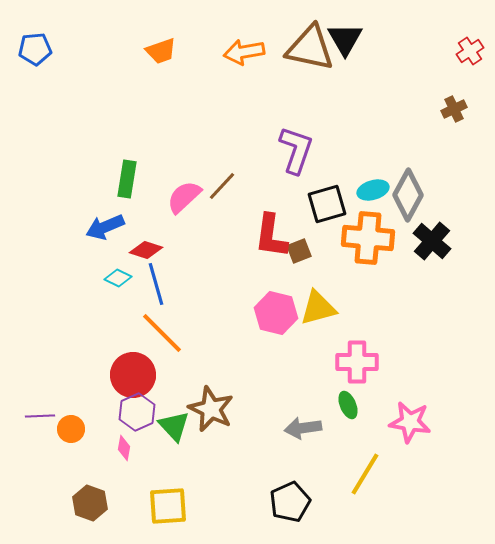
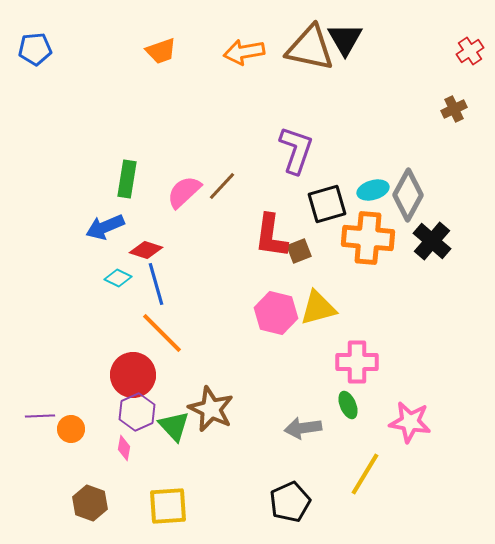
pink semicircle: moved 5 px up
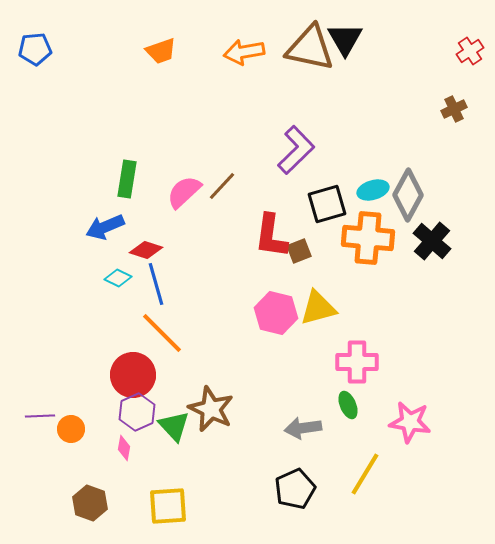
purple L-shape: rotated 27 degrees clockwise
black pentagon: moved 5 px right, 13 px up
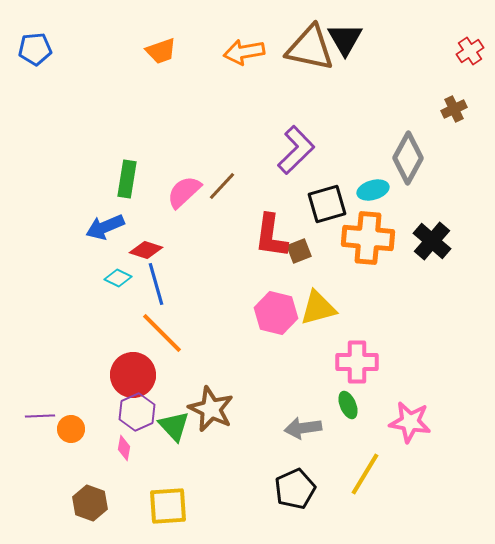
gray diamond: moved 37 px up
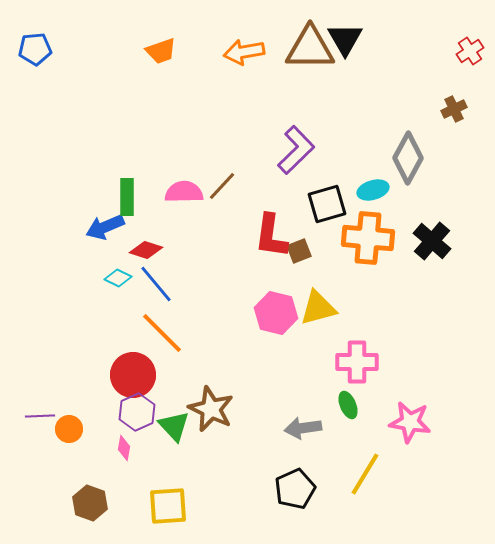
brown triangle: rotated 12 degrees counterclockwise
green rectangle: moved 18 px down; rotated 9 degrees counterclockwise
pink semicircle: rotated 42 degrees clockwise
blue line: rotated 24 degrees counterclockwise
orange circle: moved 2 px left
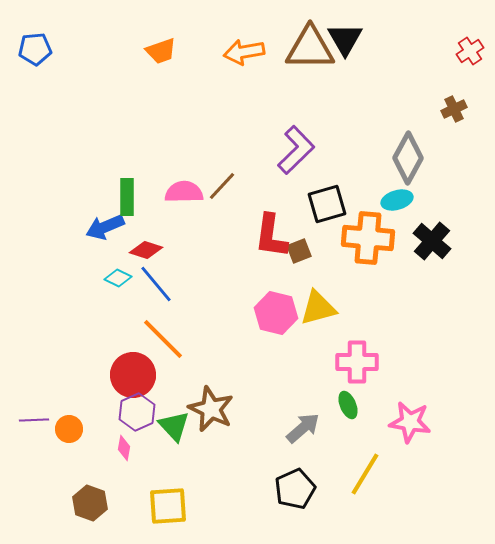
cyan ellipse: moved 24 px right, 10 px down
orange line: moved 1 px right, 6 px down
purple line: moved 6 px left, 4 px down
gray arrow: rotated 147 degrees clockwise
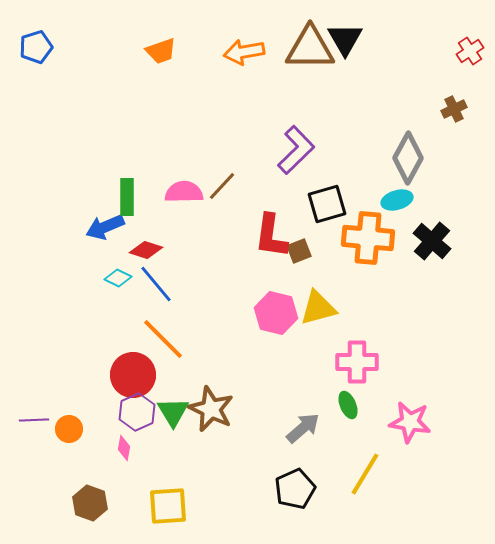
blue pentagon: moved 1 px right, 2 px up; rotated 12 degrees counterclockwise
green triangle: moved 1 px left, 14 px up; rotated 12 degrees clockwise
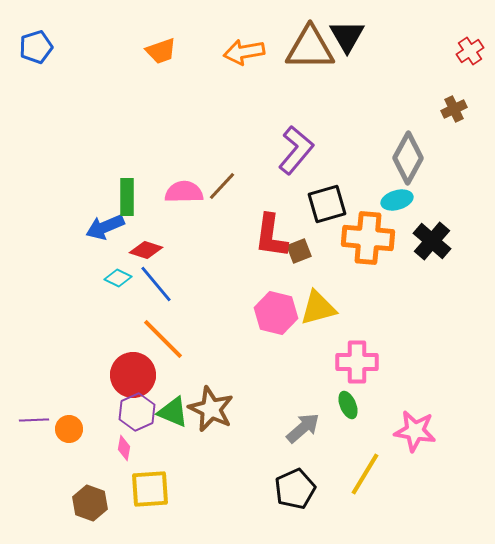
black triangle: moved 2 px right, 3 px up
purple L-shape: rotated 6 degrees counterclockwise
green triangle: rotated 36 degrees counterclockwise
pink star: moved 5 px right, 9 px down
yellow square: moved 18 px left, 17 px up
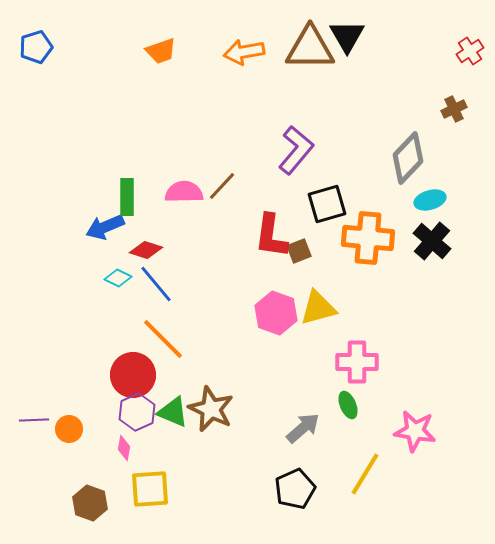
gray diamond: rotated 15 degrees clockwise
cyan ellipse: moved 33 px right
pink hexagon: rotated 6 degrees clockwise
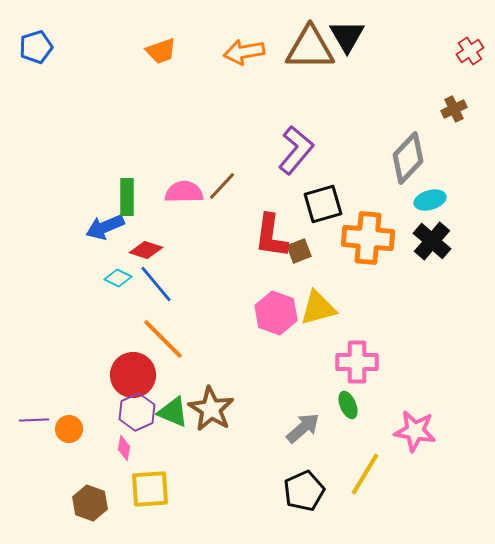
black square: moved 4 px left
brown star: rotated 6 degrees clockwise
black pentagon: moved 9 px right, 2 px down
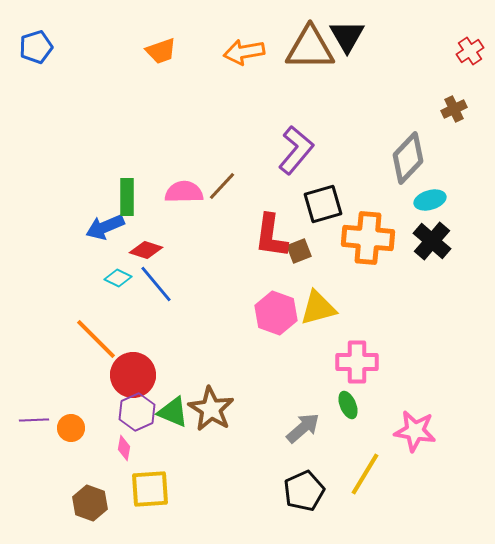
orange line: moved 67 px left
orange circle: moved 2 px right, 1 px up
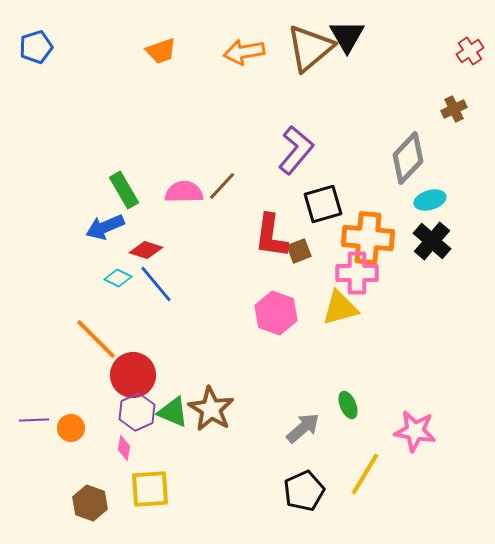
brown triangle: rotated 40 degrees counterclockwise
green rectangle: moved 3 px left, 7 px up; rotated 30 degrees counterclockwise
yellow triangle: moved 22 px right
pink cross: moved 89 px up
